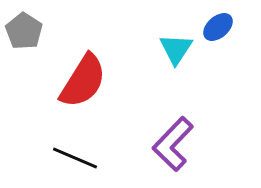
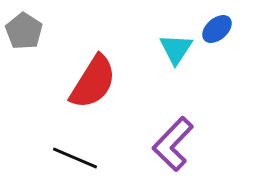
blue ellipse: moved 1 px left, 2 px down
red semicircle: moved 10 px right, 1 px down
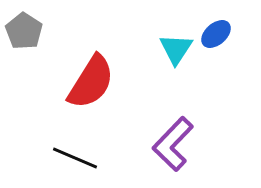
blue ellipse: moved 1 px left, 5 px down
red semicircle: moved 2 px left
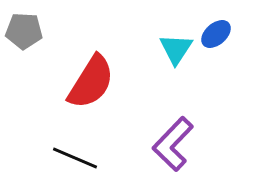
gray pentagon: rotated 30 degrees counterclockwise
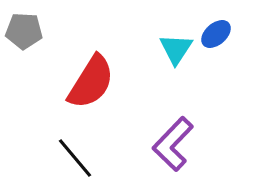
black line: rotated 27 degrees clockwise
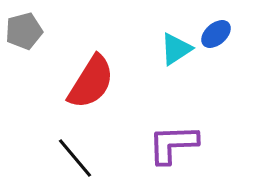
gray pentagon: rotated 18 degrees counterclockwise
cyan triangle: rotated 24 degrees clockwise
purple L-shape: rotated 44 degrees clockwise
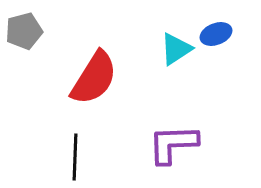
blue ellipse: rotated 20 degrees clockwise
red semicircle: moved 3 px right, 4 px up
black line: moved 1 px up; rotated 42 degrees clockwise
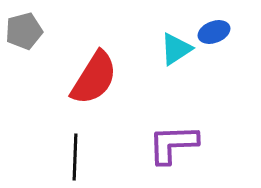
blue ellipse: moved 2 px left, 2 px up
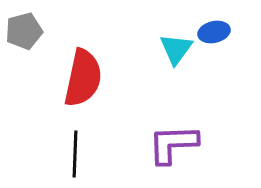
blue ellipse: rotated 8 degrees clockwise
cyan triangle: rotated 21 degrees counterclockwise
red semicircle: moved 11 px left; rotated 20 degrees counterclockwise
black line: moved 3 px up
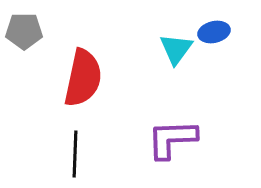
gray pentagon: rotated 15 degrees clockwise
purple L-shape: moved 1 px left, 5 px up
